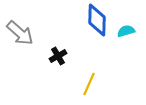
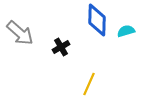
black cross: moved 3 px right, 9 px up
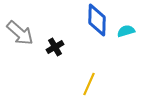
black cross: moved 6 px left
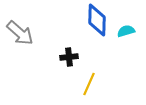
black cross: moved 14 px right, 10 px down; rotated 24 degrees clockwise
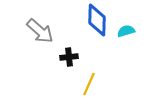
gray arrow: moved 20 px right, 2 px up
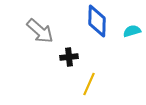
blue diamond: moved 1 px down
cyan semicircle: moved 6 px right
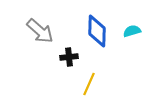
blue diamond: moved 10 px down
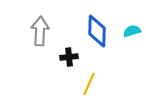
gray arrow: rotated 128 degrees counterclockwise
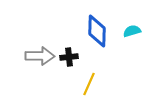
gray arrow: moved 25 px down; rotated 88 degrees clockwise
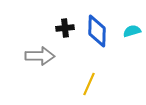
black cross: moved 4 px left, 29 px up
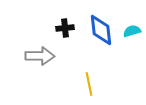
blue diamond: moved 4 px right, 1 px up; rotated 8 degrees counterclockwise
yellow line: rotated 35 degrees counterclockwise
